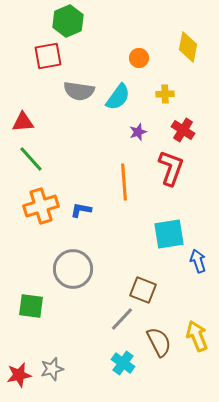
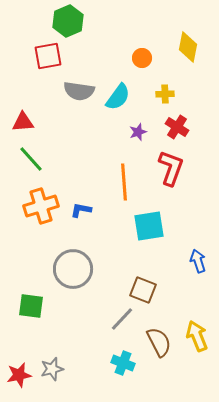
orange circle: moved 3 px right
red cross: moved 6 px left, 3 px up
cyan square: moved 20 px left, 8 px up
cyan cross: rotated 15 degrees counterclockwise
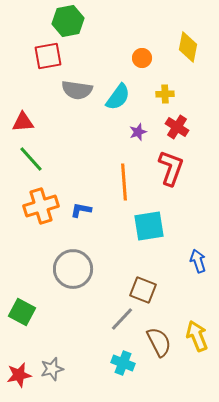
green hexagon: rotated 12 degrees clockwise
gray semicircle: moved 2 px left, 1 px up
green square: moved 9 px left, 6 px down; rotated 20 degrees clockwise
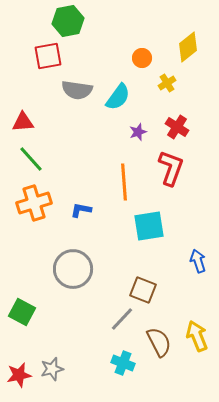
yellow diamond: rotated 40 degrees clockwise
yellow cross: moved 2 px right, 11 px up; rotated 30 degrees counterclockwise
orange cross: moved 7 px left, 3 px up
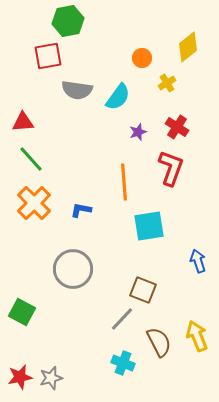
orange cross: rotated 28 degrees counterclockwise
gray star: moved 1 px left, 9 px down
red star: moved 1 px right, 2 px down
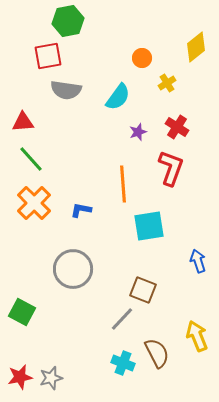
yellow diamond: moved 8 px right
gray semicircle: moved 11 px left
orange line: moved 1 px left, 2 px down
brown semicircle: moved 2 px left, 11 px down
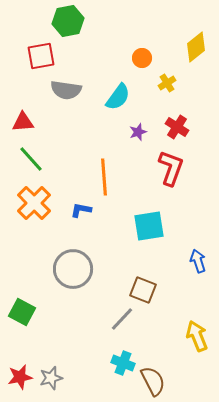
red square: moved 7 px left
orange line: moved 19 px left, 7 px up
brown semicircle: moved 4 px left, 28 px down
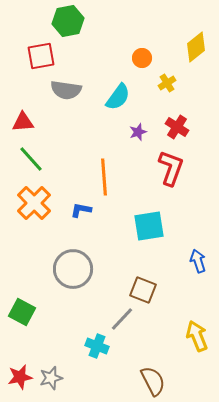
cyan cross: moved 26 px left, 17 px up
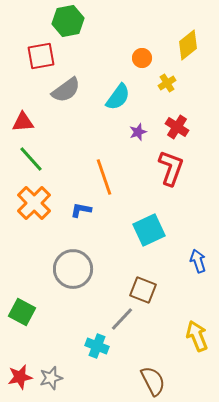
yellow diamond: moved 8 px left, 2 px up
gray semicircle: rotated 44 degrees counterclockwise
orange line: rotated 15 degrees counterclockwise
cyan square: moved 4 px down; rotated 16 degrees counterclockwise
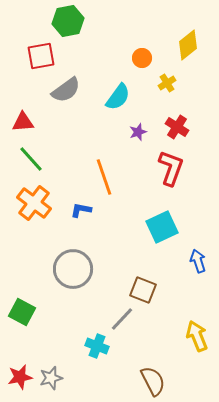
orange cross: rotated 8 degrees counterclockwise
cyan square: moved 13 px right, 3 px up
